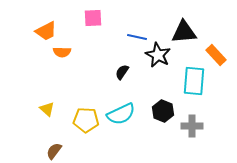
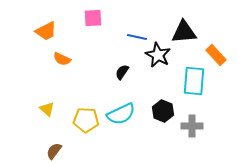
orange semicircle: moved 7 px down; rotated 24 degrees clockwise
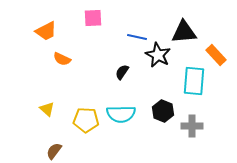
cyan semicircle: rotated 24 degrees clockwise
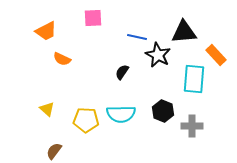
cyan rectangle: moved 2 px up
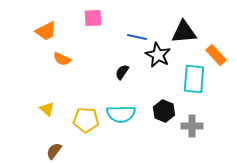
black hexagon: moved 1 px right
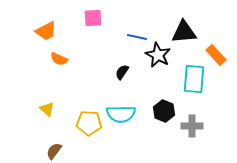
orange semicircle: moved 3 px left
yellow pentagon: moved 3 px right, 3 px down
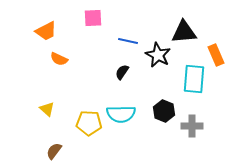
blue line: moved 9 px left, 4 px down
orange rectangle: rotated 20 degrees clockwise
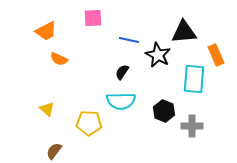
blue line: moved 1 px right, 1 px up
cyan semicircle: moved 13 px up
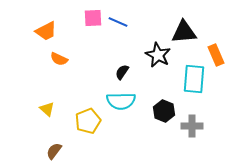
blue line: moved 11 px left, 18 px up; rotated 12 degrees clockwise
yellow pentagon: moved 1 px left, 2 px up; rotated 25 degrees counterclockwise
